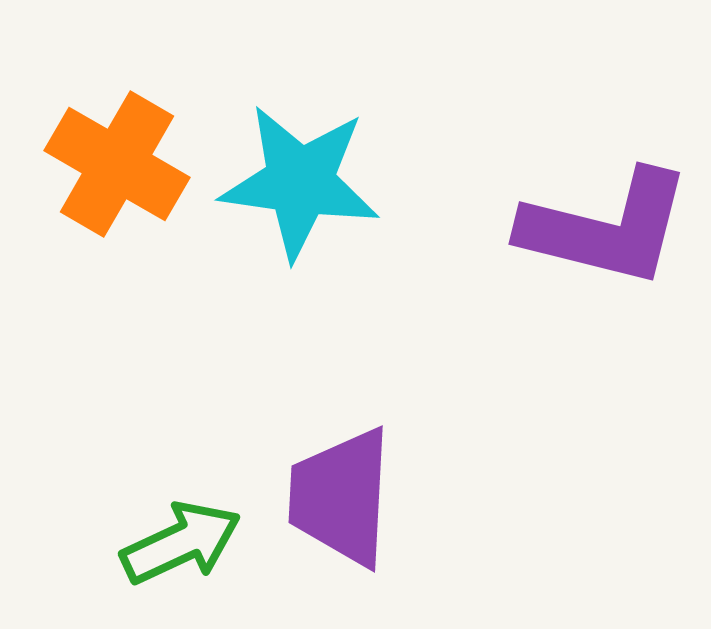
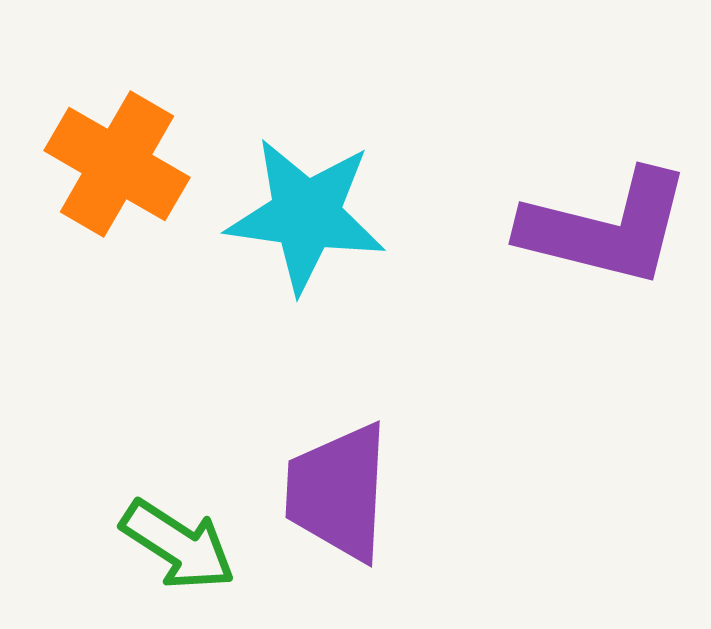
cyan star: moved 6 px right, 33 px down
purple trapezoid: moved 3 px left, 5 px up
green arrow: moved 3 px left, 2 px down; rotated 58 degrees clockwise
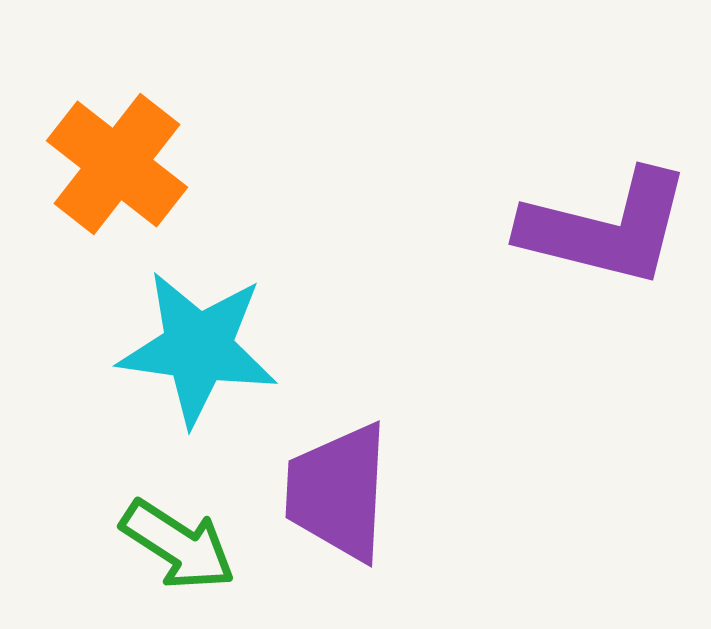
orange cross: rotated 8 degrees clockwise
cyan star: moved 108 px left, 133 px down
